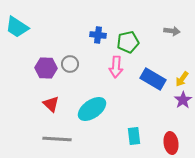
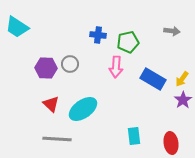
cyan ellipse: moved 9 px left
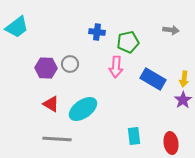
cyan trapezoid: rotated 70 degrees counterclockwise
gray arrow: moved 1 px left, 1 px up
blue cross: moved 1 px left, 3 px up
yellow arrow: moved 2 px right; rotated 28 degrees counterclockwise
red triangle: rotated 12 degrees counterclockwise
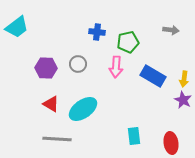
gray circle: moved 8 px right
blue rectangle: moved 3 px up
purple star: rotated 12 degrees counterclockwise
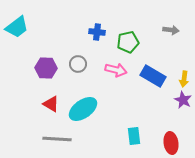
pink arrow: moved 3 px down; rotated 80 degrees counterclockwise
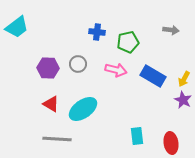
purple hexagon: moved 2 px right
yellow arrow: rotated 21 degrees clockwise
cyan rectangle: moved 3 px right
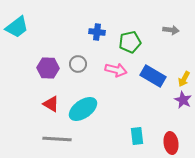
green pentagon: moved 2 px right
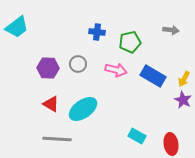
cyan rectangle: rotated 54 degrees counterclockwise
red ellipse: moved 1 px down
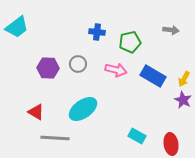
red triangle: moved 15 px left, 8 px down
gray line: moved 2 px left, 1 px up
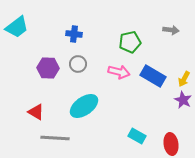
blue cross: moved 23 px left, 2 px down
pink arrow: moved 3 px right, 2 px down
cyan ellipse: moved 1 px right, 3 px up
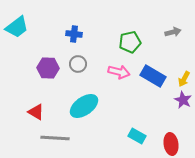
gray arrow: moved 2 px right, 2 px down; rotated 21 degrees counterclockwise
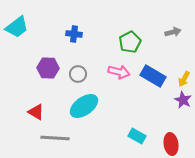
green pentagon: rotated 15 degrees counterclockwise
gray circle: moved 10 px down
